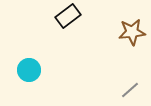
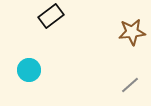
black rectangle: moved 17 px left
gray line: moved 5 px up
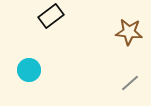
brown star: moved 3 px left; rotated 12 degrees clockwise
gray line: moved 2 px up
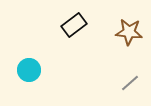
black rectangle: moved 23 px right, 9 px down
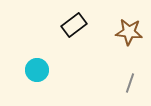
cyan circle: moved 8 px right
gray line: rotated 30 degrees counterclockwise
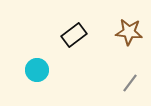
black rectangle: moved 10 px down
gray line: rotated 18 degrees clockwise
